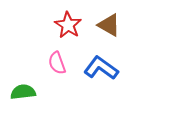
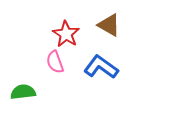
red star: moved 2 px left, 9 px down
pink semicircle: moved 2 px left, 1 px up
blue L-shape: moved 1 px up
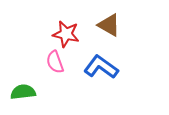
red star: rotated 20 degrees counterclockwise
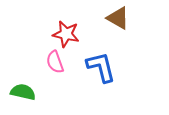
brown triangle: moved 9 px right, 7 px up
blue L-shape: rotated 40 degrees clockwise
green semicircle: rotated 20 degrees clockwise
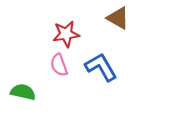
red star: rotated 20 degrees counterclockwise
pink semicircle: moved 4 px right, 3 px down
blue L-shape: rotated 16 degrees counterclockwise
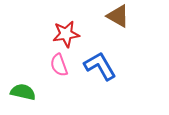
brown triangle: moved 2 px up
blue L-shape: moved 1 px left, 1 px up
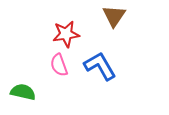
brown triangle: moved 4 px left; rotated 35 degrees clockwise
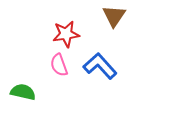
blue L-shape: rotated 12 degrees counterclockwise
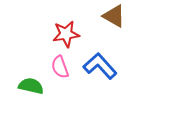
brown triangle: rotated 35 degrees counterclockwise
pink semicircle: moved 1 px right, 2 px down
green semicircle: moved 8 px right, 6 px up
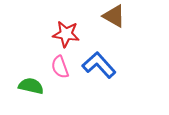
red star: rotated 16 degrees clockwise
blue L-shape: moved 1 px left, 1 px up
